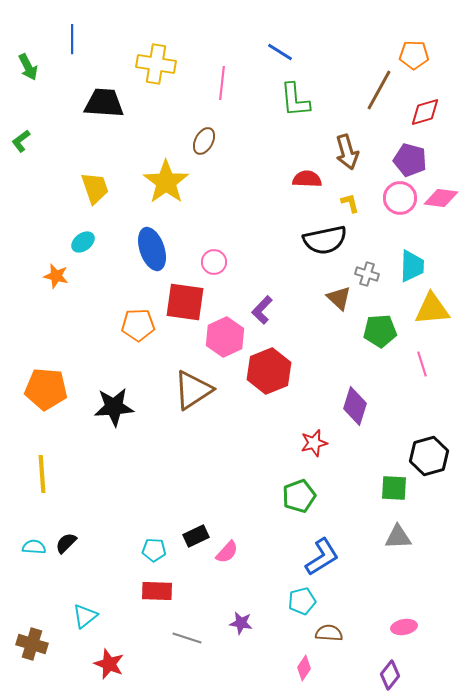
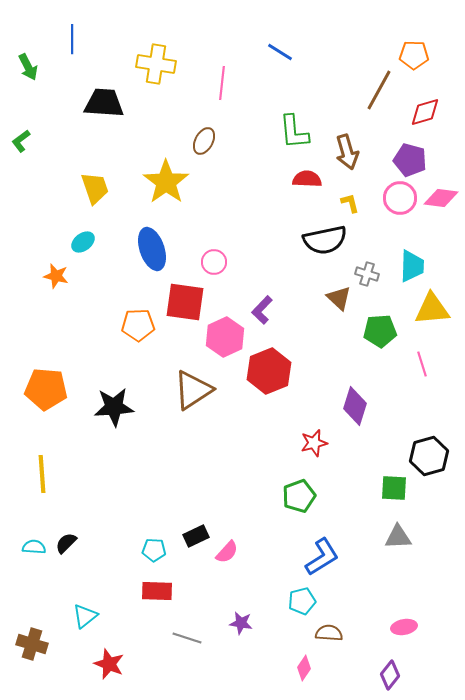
green L-shape at (295, 100): moved 1 px left, 32 px down
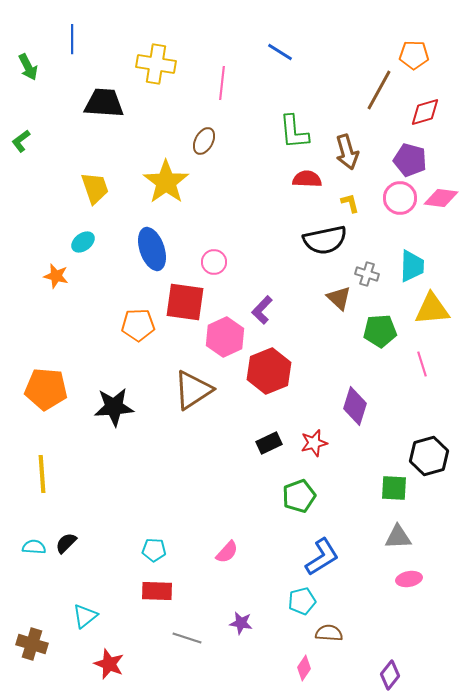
black rectangle at (196, 536): moved 73 px right, 93 px up
pink ellipse at (404, 627): moved 5 px right, 48 px up
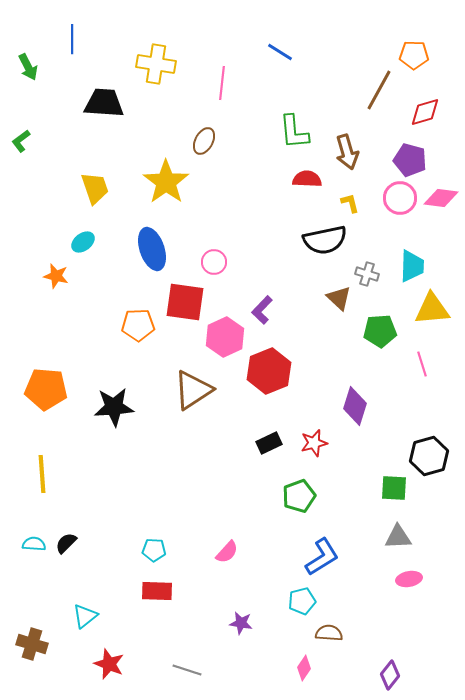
cyan semicircle at (34, 547): moved 3 px up
gray line at (187, 638): moved 32 px down
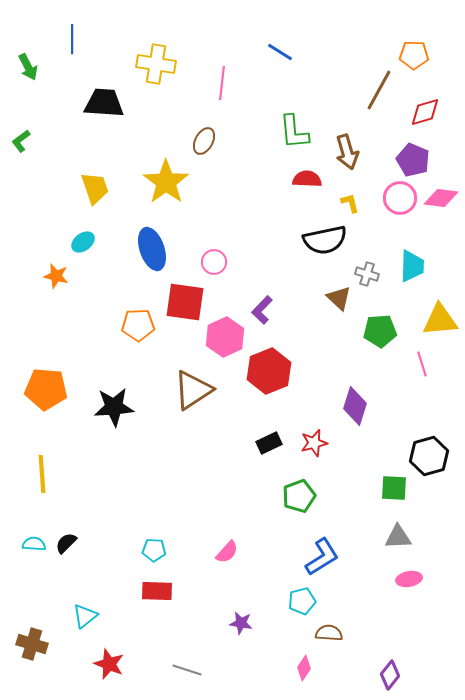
purple pentagon at (410, 160): moved 3 px right; rotated 8 degrees clockwise
yellow triangle at (432, 309): moved 8 px right, 11 px down
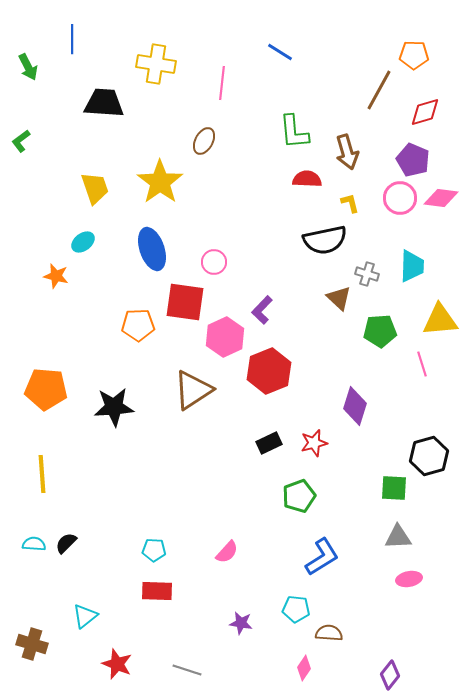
yellow star at (166, 182): moved 6 px left
cyan pentagon at (302, 601): moved 6 px left, 8 px down; rotated 20 degrees clockwise
red star at (109, 664): moved 8 px right
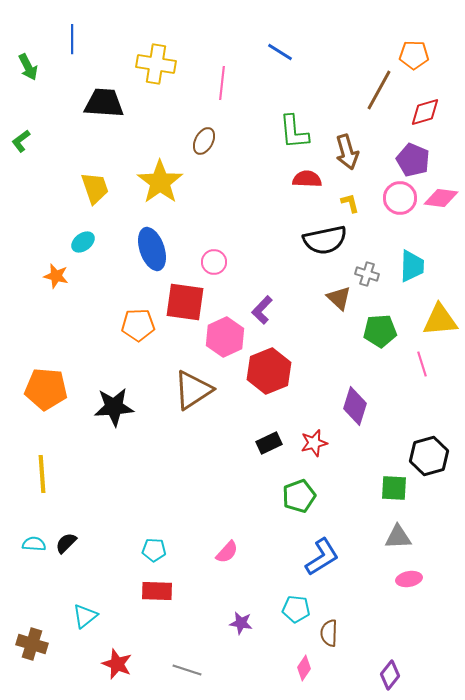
brown semicircle at (329, 633): rotated 92 degrees counterclockwise
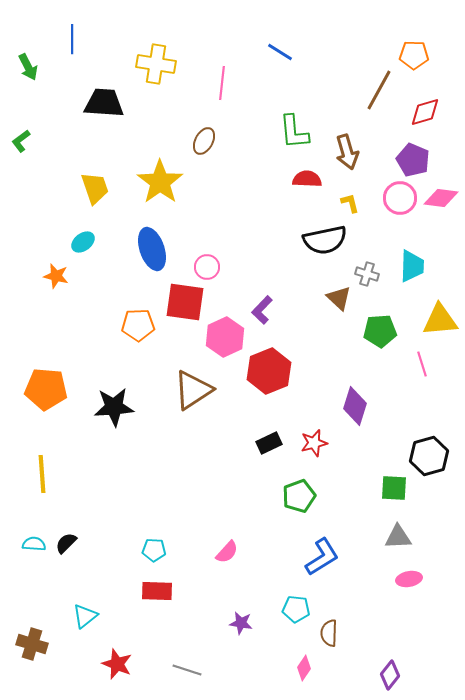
pink circle at (214, 262): moved 7 px left, 5 px down
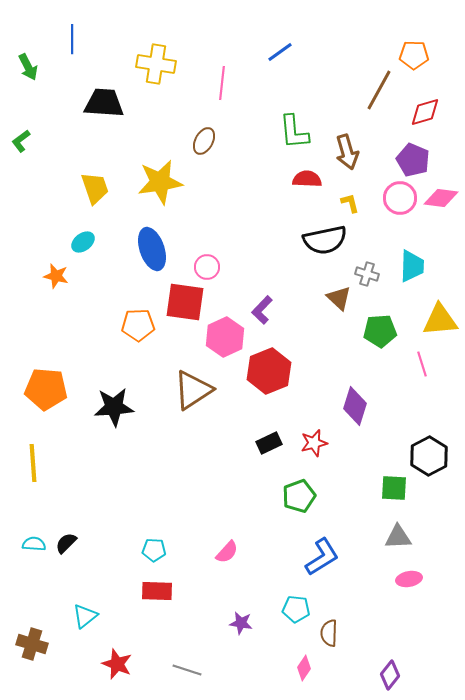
blue line at (280, 52): rotated 68 degrees counterclockwise
yellow star at (160, 182): rotated 27 degrees clockwise
black hexagon at (429, 456): rotated 12 degrees counterclockwise
yellow line at (42, 474): moved 9 px left, 11 px up
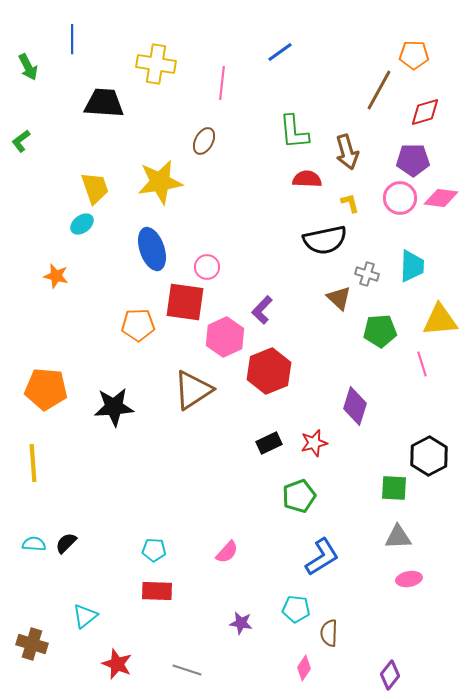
purple pentagon at (413, 160): rotated 24 degrees counterclockwise
cyan ellipse at (83, 242): moved 1 px left, 18 px up
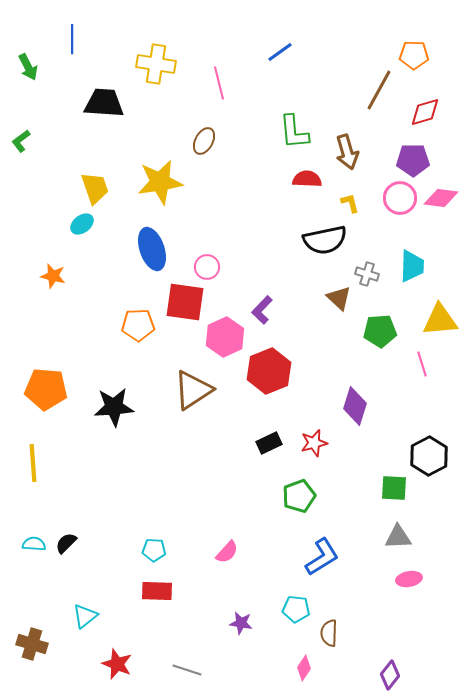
pink line at (222, 83): moved 3 px left; rotated 20 degrees counterclockwise
orange star at (56, 276): moved 3 px left
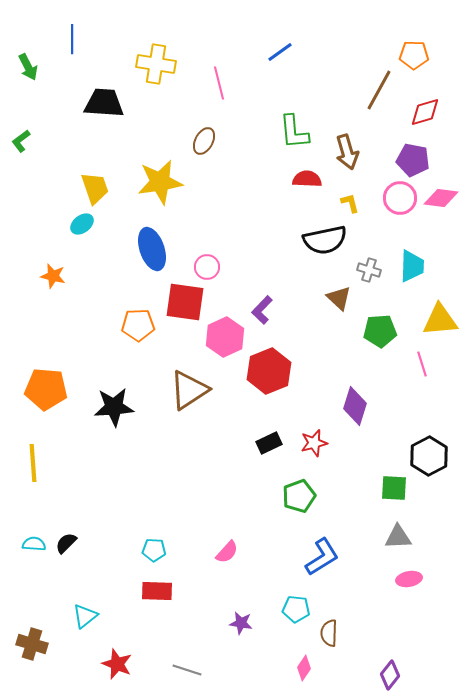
purple pentagon at (413, 160): rotated 12 degrees clockwise
gray cross at (367, 274): moved 2 px right, 4 px up
brown triangle at (193, 390): moved 4 px left
